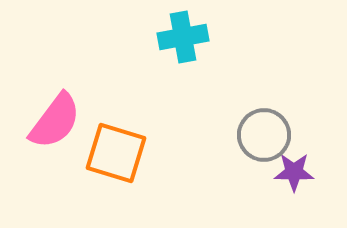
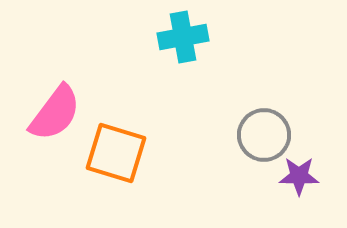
pink semicircle: moved 8 px up
purple star: moved 5 px right, 4 px down
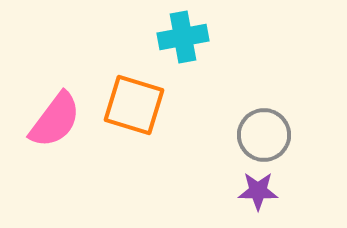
pink semicircle: moved 7 px down
orange square: moved 18 px right, 48 px up
purple star: moved 41 px left, 15 px down
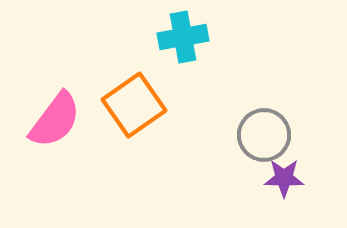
orange square: rotated 38 degrees clockwise
purple star: moved 26 px right, 13 px up
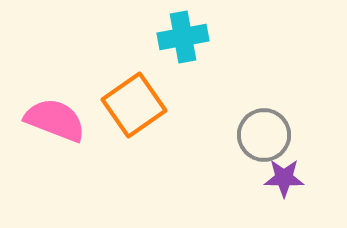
pink semicircle: rotated 106 degrees counterclockwise
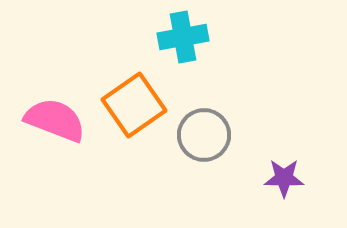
gray circle: moved 60 px left
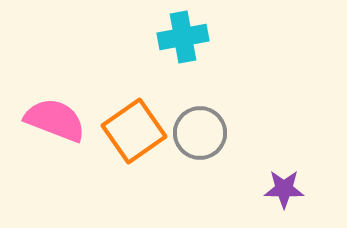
orange square: moved 26 px down
gray circle: moved 4 px left, 2 px up
purple star: moved 11 px down
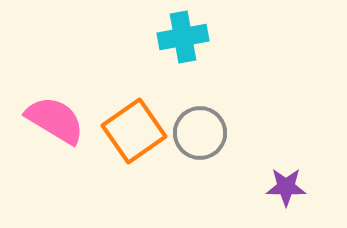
pink semicircle: rotated 10 degrees clockwise
purple star: moved 2 px right, 2 px up
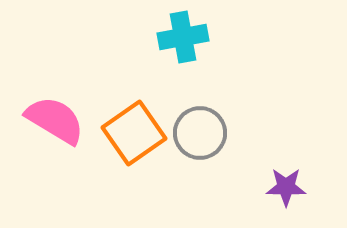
orange square: moved 2 px down
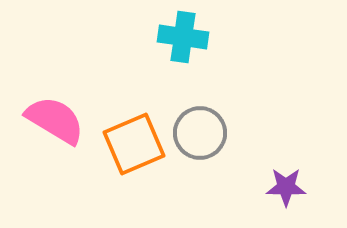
cyan cross: rotated 18 degrees clockwise
orange square: moved 11 px down; rotated 12 degrees clockwise
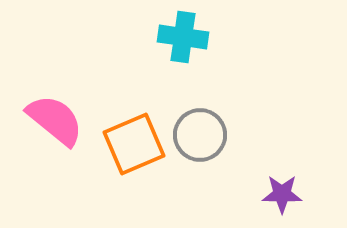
pink semicircle: rotated 8 degrees clockwise
gray circle: moved 2 px down
purple star: moved 4 px left, 7 px down
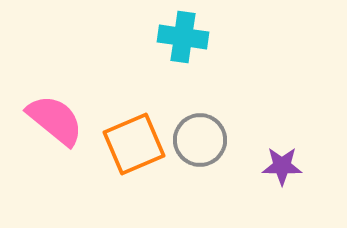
gray circle: moved 5 px down
purple star: moved 28 px up
